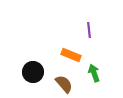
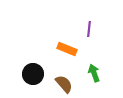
purple line: moved 1 px up; rotated 14 degrees clockwise
orange rectangle: moved 4 px left, 6 px up
black circle: moved 2 px down
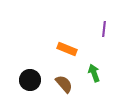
purple line: moved 15 px right
black circle: moved 3 px left, 6 px down
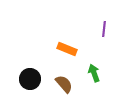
black circle: moved 1 px up
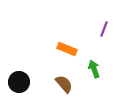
purple line: rotated 14 degrees clockwise
green arrow: moved 4 px up
black circle: moved 11 px left, 3 px down
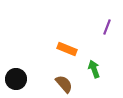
purple line: moved 3 px right, 2 px up
black circle: moved 3 px left, 3 px up
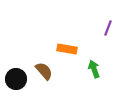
purple line: moved 1 px right, 1 px down
orange rectangle: rotated 12 degrees counterclockwise
brown semicircle: moved 20 px left, 13 px up
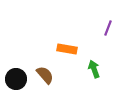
brown semicircle: moved 1 px right, 4 px down
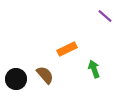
purple line: moved 3 px left, 12 px up; rotated 70 degrees counterclockwise
orange rectangle: rotated 36 degrees counterclockwise
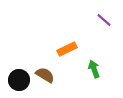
purple line: moved 1 px left, 4 px down
brown semicircle: rotated 18 degrees counterclockwise
black circle: moved 3 px right, 1 px down
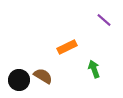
orange rectangle: moved 2 px up
brown semicircle: moved 2 px left, 1 px down
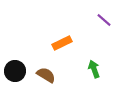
orange rectangle: moved 5 px left, 4 px up
brown semicircle: moved 3 px right, 1 px up
black circle: moved 4 px left, 9 px up
